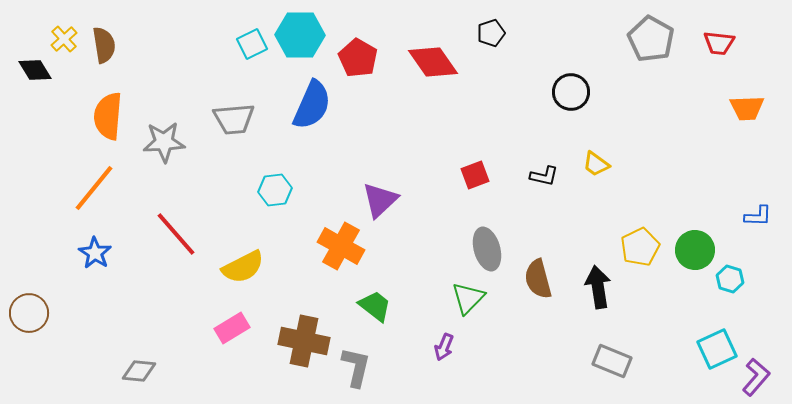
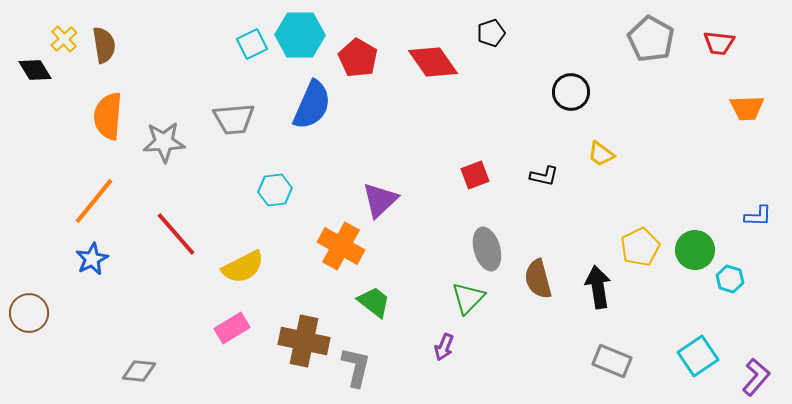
yellow trapezoid at (596, 164): moved 5 px right, 10 px up
orange line at (94, 188): moved 13 px down
blue star at (95, 253): moved 3 px left, 6 px down; rotated 12 degrees clockwise
green trapezoid at (375, 306): moved 1 px left, 4 px up
cyan square at (717, 349): moved 19 px left, 7 px down; rotated 9 degrees counterclockwise
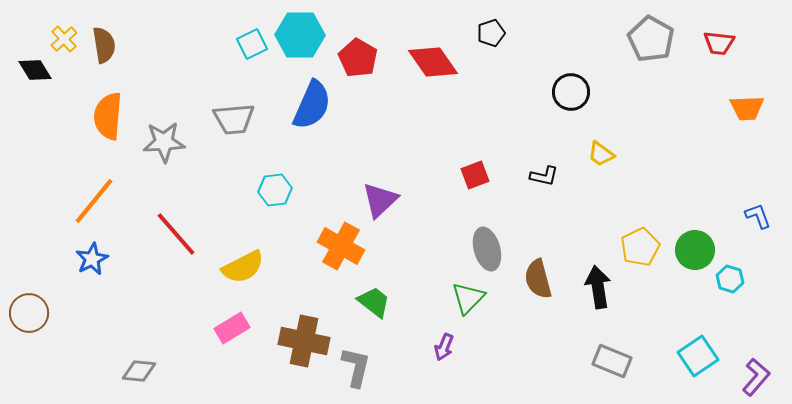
blue L-shape at (758, 216): rotated 112 degrees counterclockwise
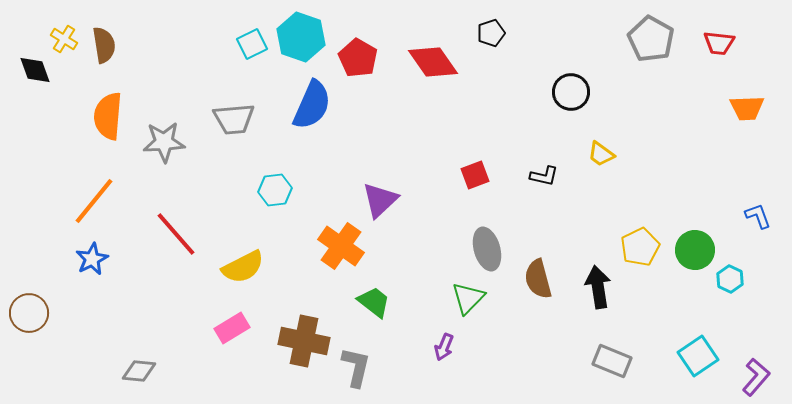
cyan hexagon at (300, 35): moved 1 px right, 2 px down; rotated 18 degrees clockwise
yellow cross at (64, 39): rotated 16 degrees counterclockwise
black diamond at (35, 70): rotated 12 degrees clockwise
orange cross at (341, 246): rotated 6 degrees clockwise
cyan hexagon at (730, 279): rotated 8 degrees clockwise
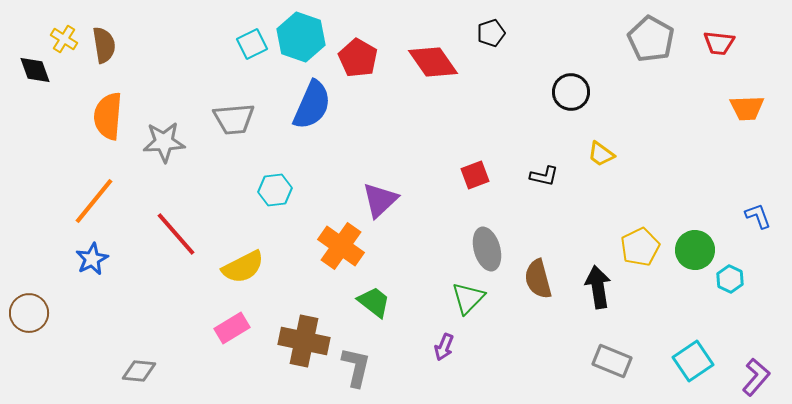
cyan square at (698, 356): moved 5 px left, 5 px down
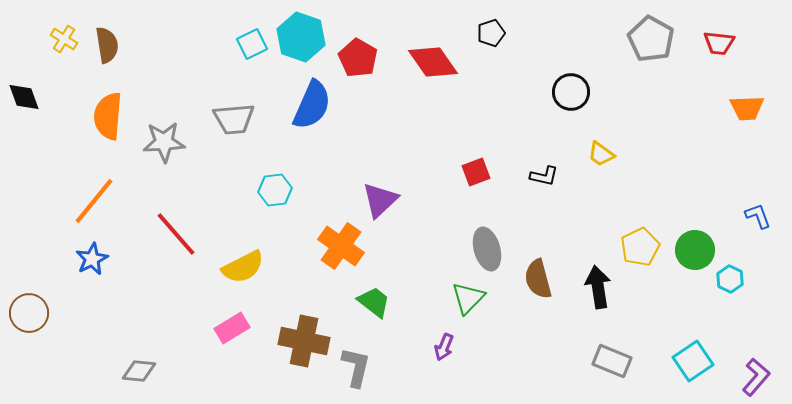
brown semicircle at (104, 45): moved 3 px right
black diamond at (35, 70): moved 11 px left, 27 px down
red square at (475, 175): moved 1 px right, 3 px up
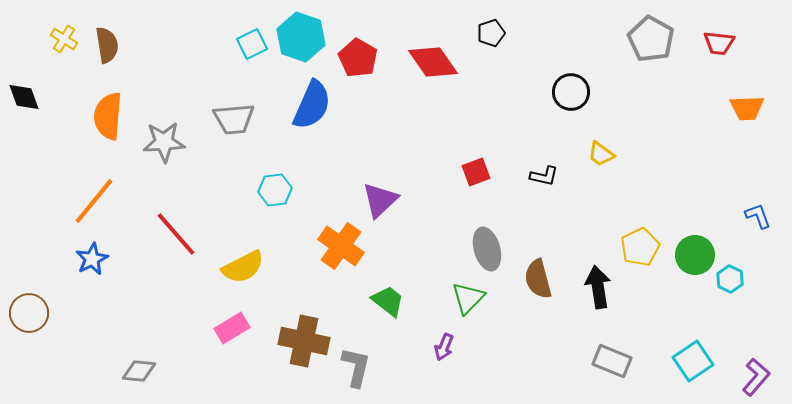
green circle at (695, 250): moved 5 px down
green trapezoid at (374, 302): moved 14 px right, 1 px up
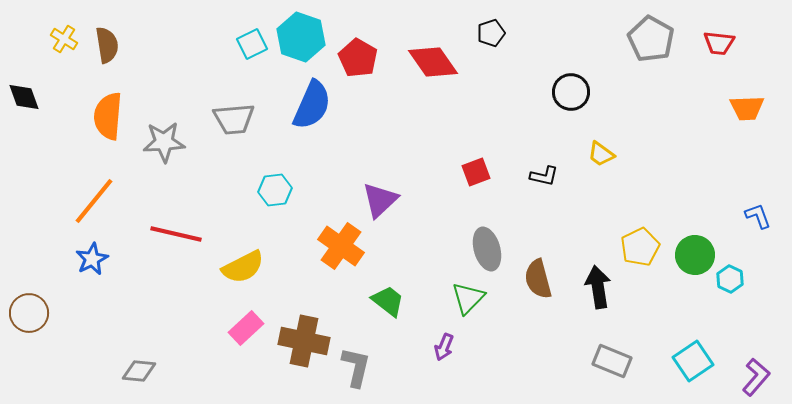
red line at (176, 234): rotated 36 degrees counterclockwise
pink rectangle at (232, 328): moved 14 px right; rotated 12 degrees counterclockwise
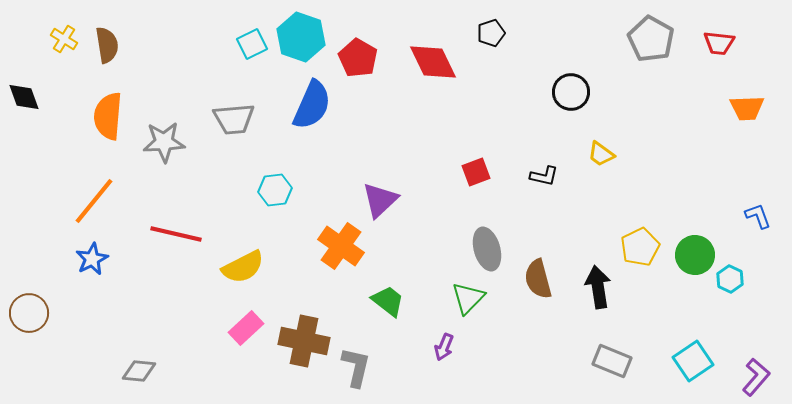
red diamond at (433, 62): rotated 9 degrees clockwise
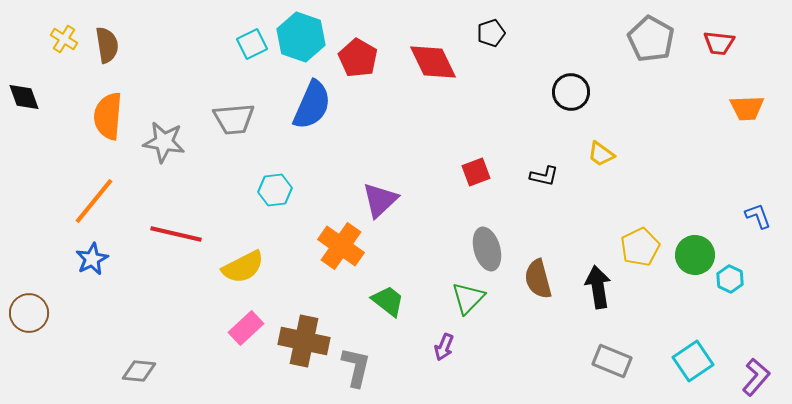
gray star at (164, 142): rotated 12 degrees clockwise
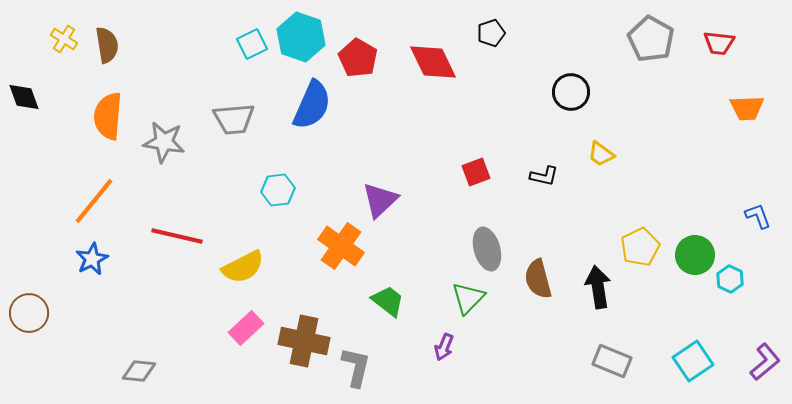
cyan hexagon at (275, 190): moved 3 px right
red line at (176, 234): moved 1 px right, 2 px down
purple L-shape at (756, 377): moved 9 px right, 15 px up; rotated 9 degrees clockwise
